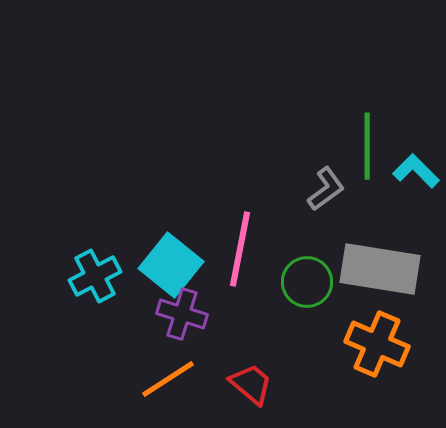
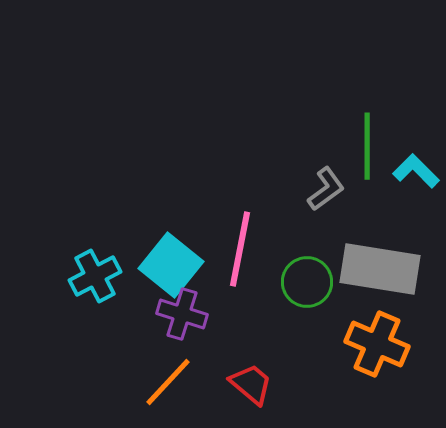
orange line: moved 3 px down; rotated 14 degrees counterclockwise
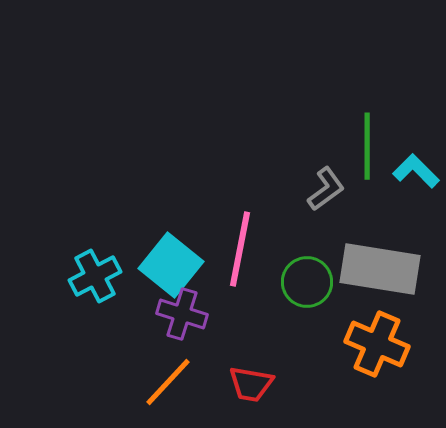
red trapezoid: rotated 150 degrees clockwise
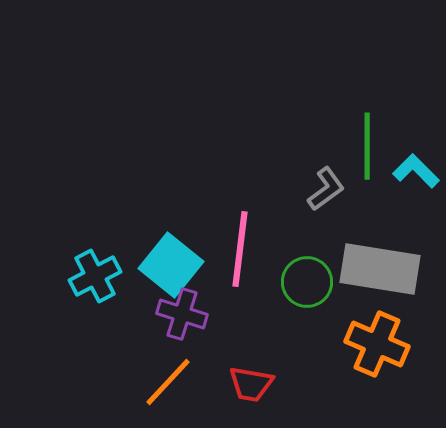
pink line: rotated 4 degrees counterclockwise
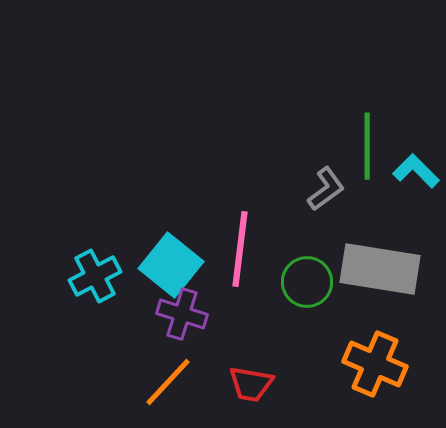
orange cross: moved 2 px left, 20 px down
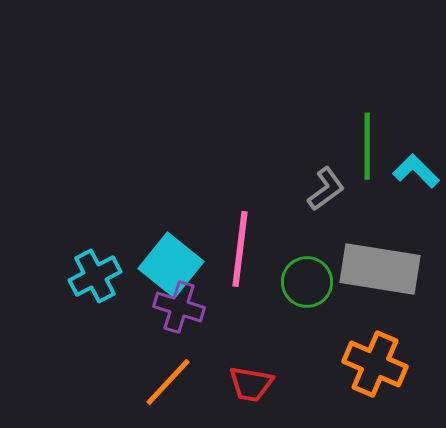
purple cross: moved 3 px left, 7 px up
